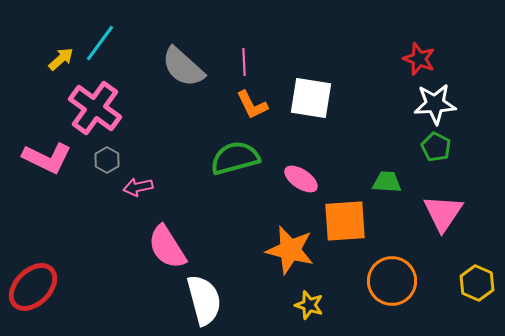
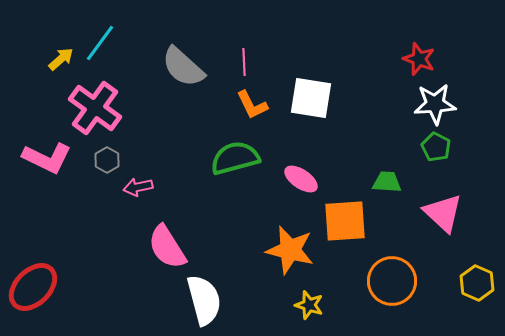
pink triangle: rotated 21 degrees counterclockwise
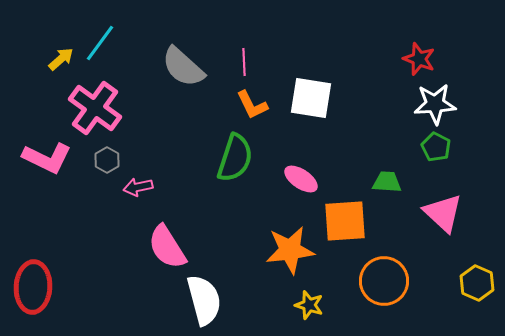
green semicircle: rotated 123 degrees clockwise
orange star: rotated 21 degrees counterclockwise
orange circle: moved 8 px left
red ellipse: rotated 42 degrees counterclockwise
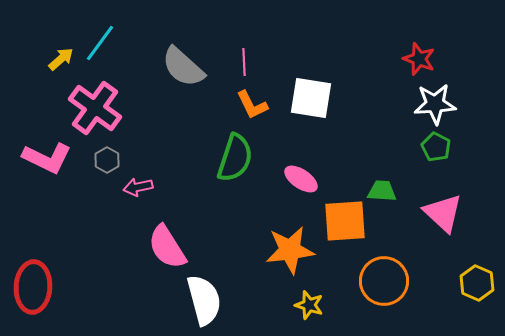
green trapezoid: moved 5 px left, 9 px down
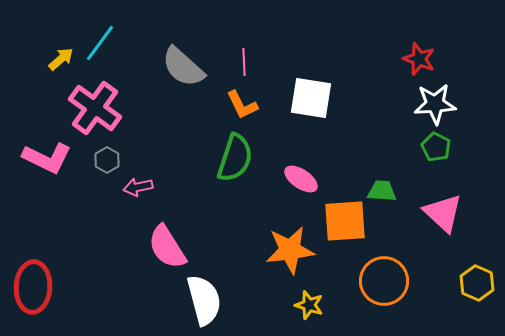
orange L-shape: moved 10 px left
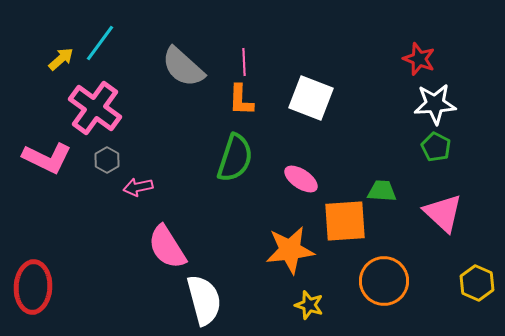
white square: rotated 12 degrees clockwise
orange L-shape: moved 1 px left, 5 px up; rotated 28 degrees clockwise
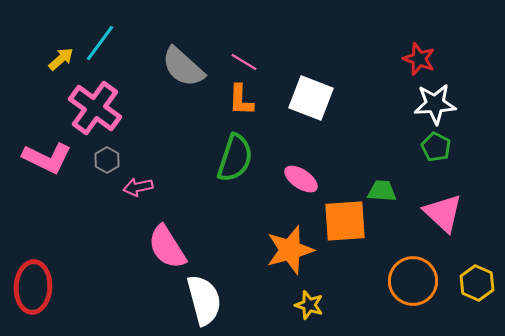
pink line: rotated 56 degrees counterclockwise
orange star: rotated 9 degrees counterclockwise
orange circle: moved 29 px right
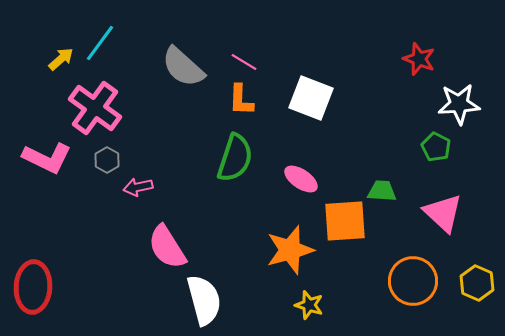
white star: moved 24 px right
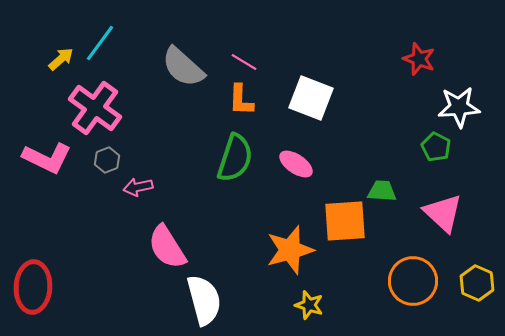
white star: moved 3 px down
gray hexagon: rotated 10 degrees clockwise
pink ellipse: moved 5 px left, 15 px up
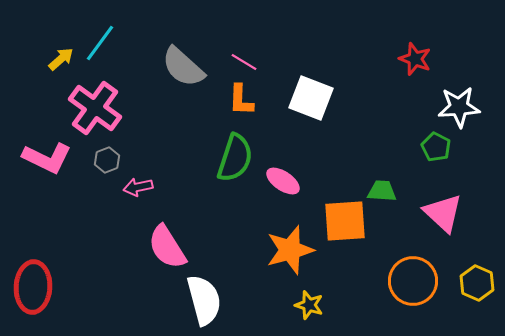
red star: moved 4 px left
pink ellipse: moved 13 px left, 17 px down
